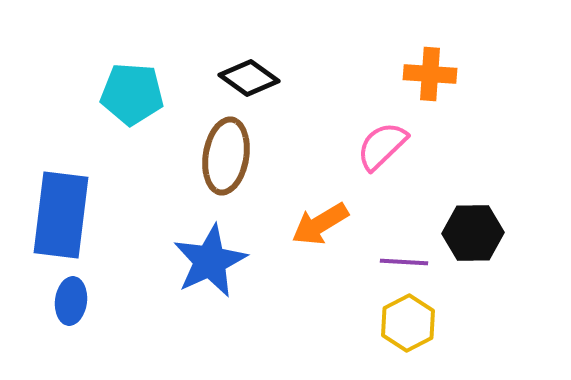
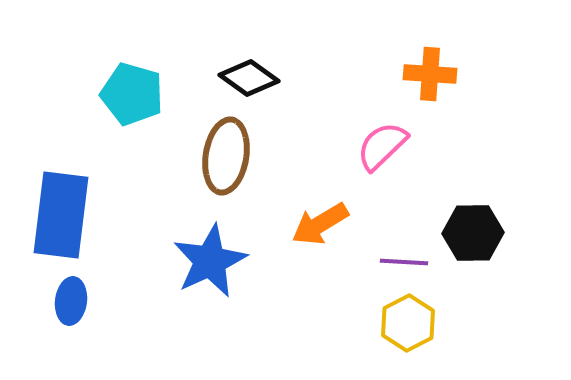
cyan pentagon: rotated 12 degrees clockwise
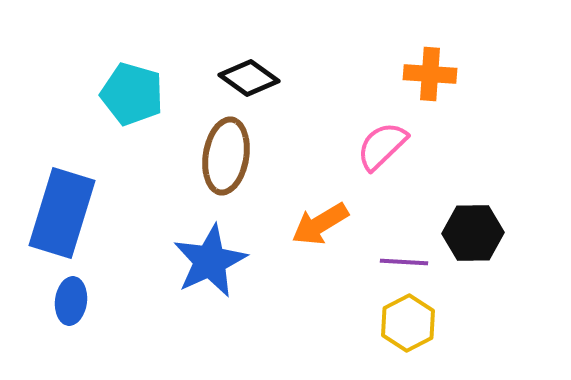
blue rectangle: moved 1 px right, 2 px up; rotated 10 degrees clockwise
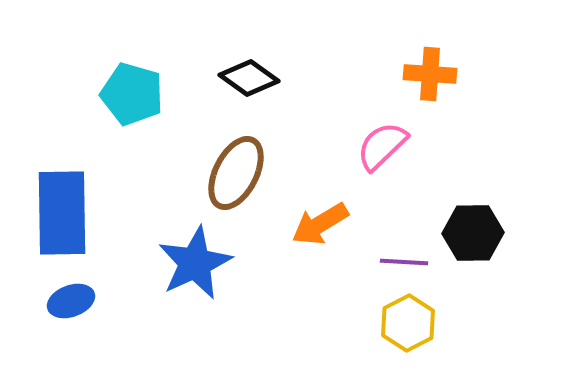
brown ellipse: moved 10 px right, 17 px down; rotated 18 degrees clockwise
blue rectangle: rotated 18 degrees counterclockwise
blue star: moved 15 px left, 2 px down
blue ellipse: rotated 63 degrees clockwise
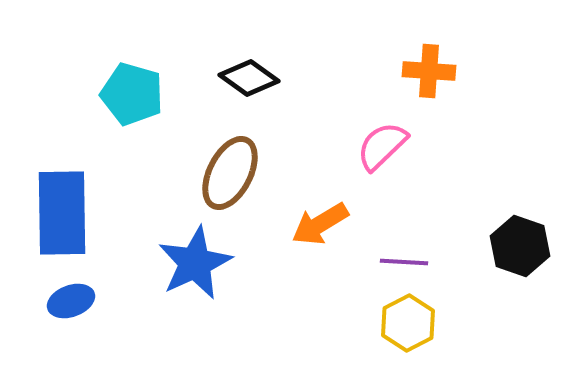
orange cross: moved 1 px left, 3 px up
brown ellipse: moved 6 px left
black hexagon: moved 47 px right, 13 px down; rotated 20 degrees clockwise
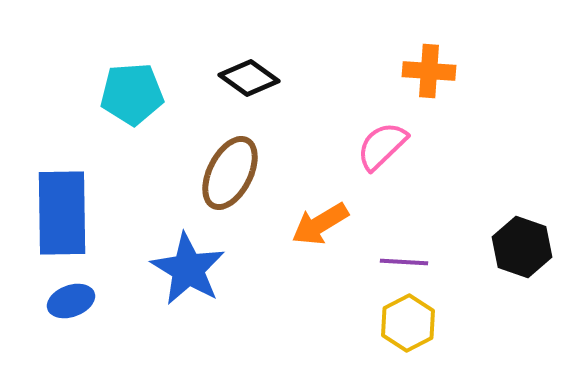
cyan pentagon: rotated 20 degrees counterclockwise
black hexagon: moved 2 px right, 1 px down
blue star: moved 7 px left, 6 px down; rotated 16 degrees counterclockwise
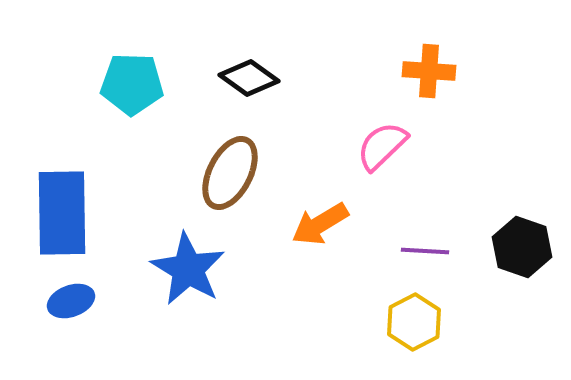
cyan pentagon: moved 10 px up; rotated 6 degrees clockwise
purple line: moved 21 px right, 11 px up
yellow hexagon: moved 6 px right, 1 px up
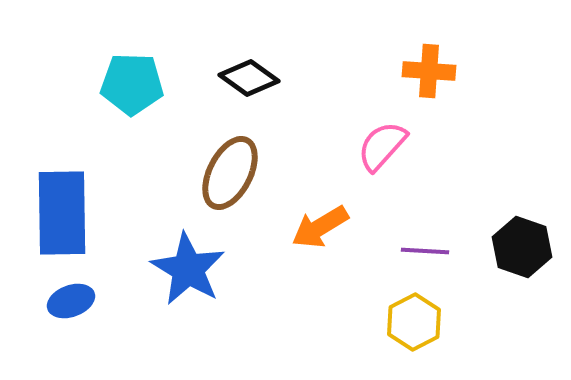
pink semicircle: rotated 4 degrees counterclockwise
orange arrow: moved 3 px down
